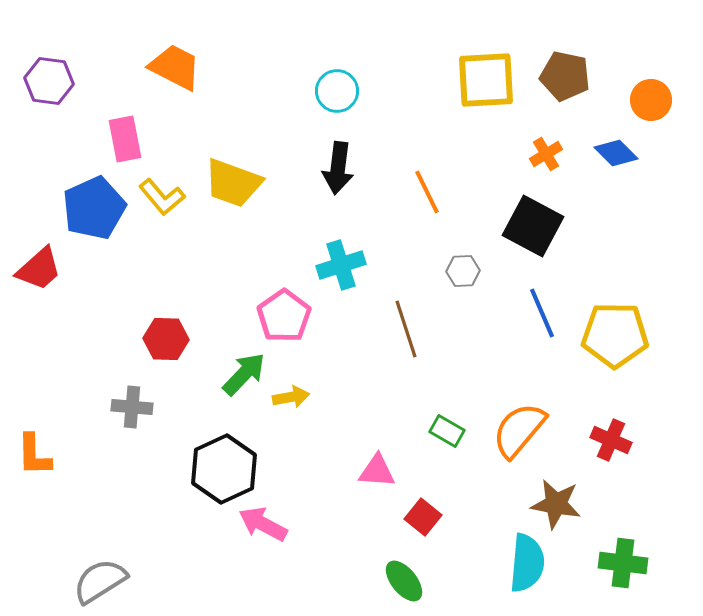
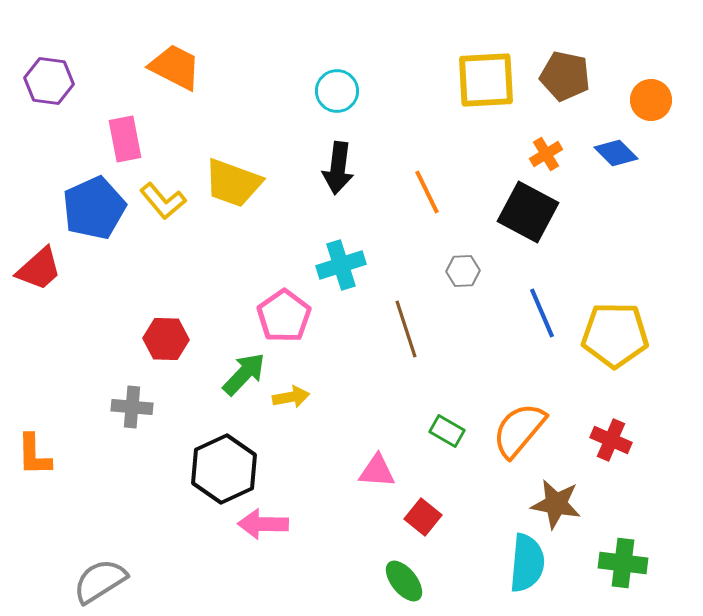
yellow L-shape: moved 1 px right, 4 px down
black square: moved 5 px left, 14 px up
pink arrow: rotated 27 degrees counterclockwise
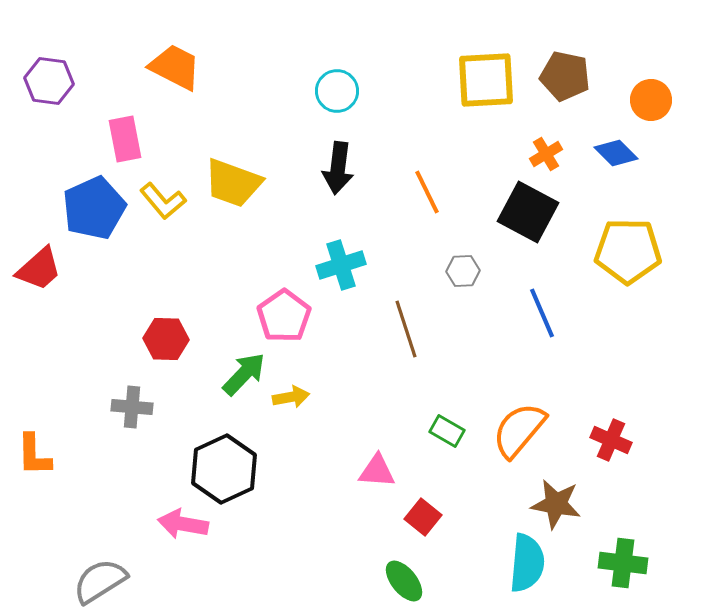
yellow pentagon: moved 13 px right, 84 px up
pink arrow: moved 80 px left; rotated 9 degrees clockwise
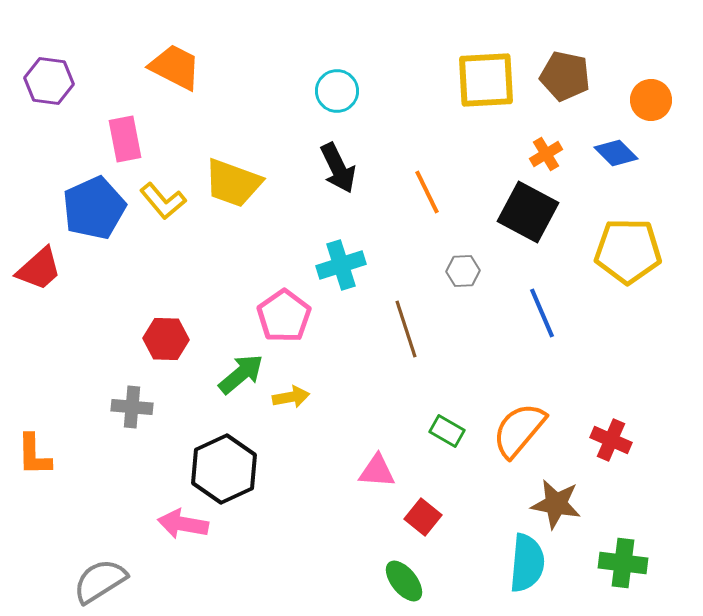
black arrow: rotated 33 degrees counterclockwise
green arrow: moved 3 px left; rotated 6 degrees clockwise
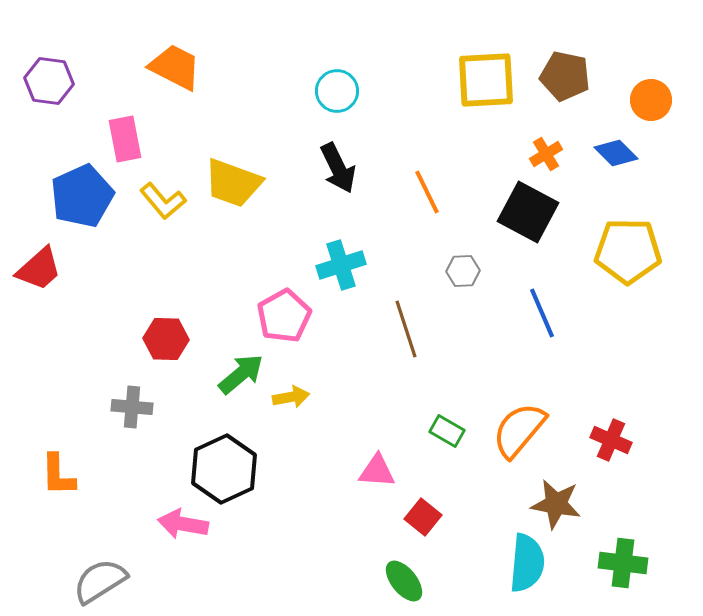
blue pentagon: moved 12 px left, 12 px up
pink pentagon: rotated 6 degrees clockwise
orange L-shape: moved 24 px right, 20 px down
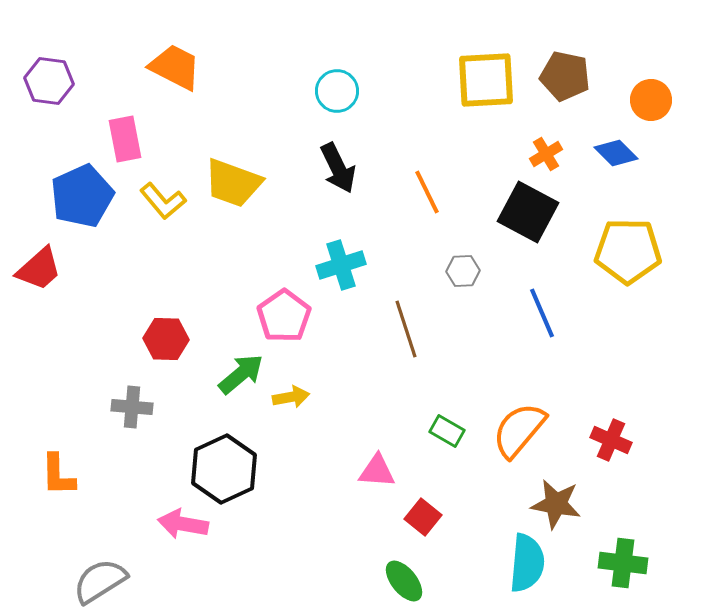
pink pentagon: rotated 6 degrees counterclockwise
